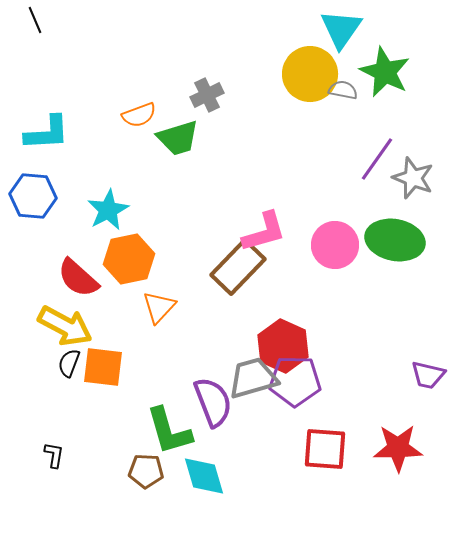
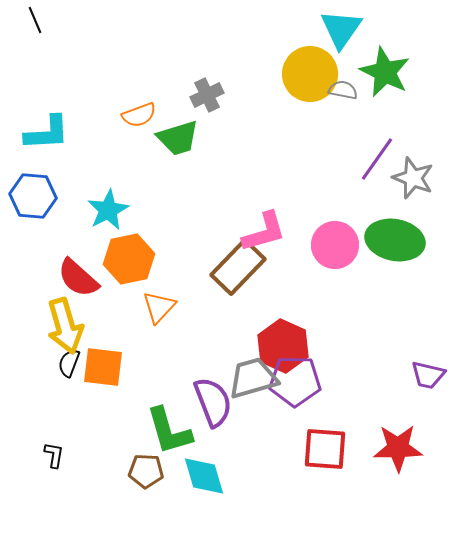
yellow arrow: rotated 46 degrees clockwise
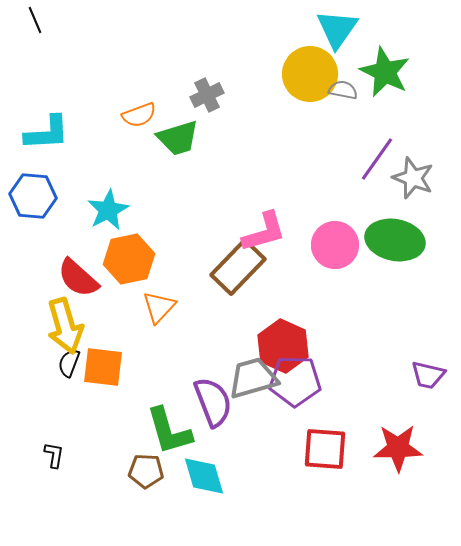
cyan triangle: moved 4 px left
